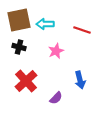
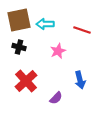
pink star: moved 2 px right
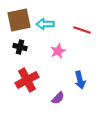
black cross: moved 1 px right
red cross: moved 1 px right, 1 px up; rotated 15 degrees clockwise
purple semicircle: moved 2 px right
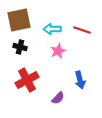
cyan arrow: moved 7 px right, 5 px down
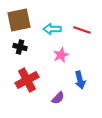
pink star: moved 3 px right, 4 px down
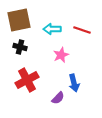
blue arrow: moved 6 px left, 3 px down
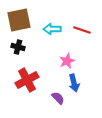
black cross: moved 2 px left
pink star: moved 6 px right, 6 px down
purple semicircle: rotated 88 degrees counterclockwise
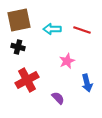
blue arrow: moved 13 px right
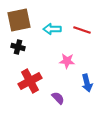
pink star: rotated 28 degrees clockwise
red cross: moved 3 px right, 1 px down
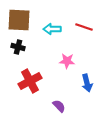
brown square: rotated 15 degrees clockwise
red line: moved 2 px right, 3 px up
purple semicircle: moved 1 px right, 8 px down
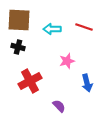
pink star: rotated 21 degrees counterclockwise
